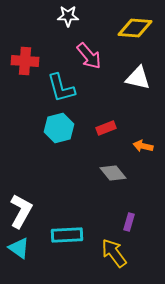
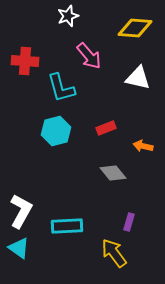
white star: rotated 20 degrees counterclockwise
cyan hexagon: moved 3 px left, 3 px down
cyan rectangle: moved 9 px up
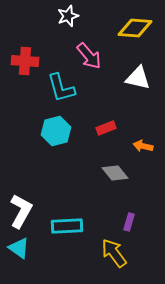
gray diamond: moved 2 px right
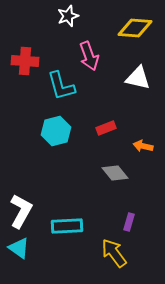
pink arrow: rotated 20 degrees clockwise
cyan L-shape: moved 2 px up
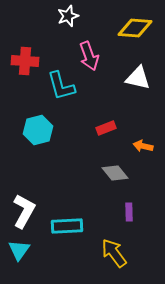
cyan hexagon: moved 18 px left, 1 px up
white L-shape: moved 3 px right
purple rectangle: moved 10 px up; rotated 18 degrees counterclockwise
cyan triangle: moved 2 px down; rotated 30 degrees clockwise
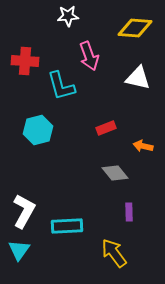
white star: rotated 15 degrees clockwise
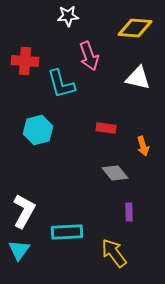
cyan L-shape: moved 2 px up
red rectangle: rotated 30 degrees clockwise
orange arrow: rotated 120 degrees counterclockwise
cyan rectangle: moved 6 px down
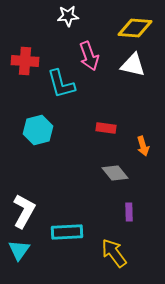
white triangle: moved 5 px left, 13 px up
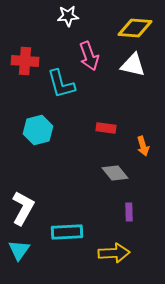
white L-shape: moved 1 px left, 3 px up
yellow arrow: rotated 124 degrees clockwise
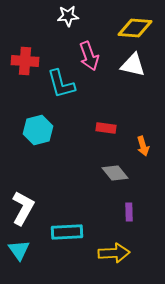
cyan triangle: rotated 10 degrees counterclockwise
